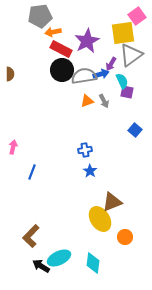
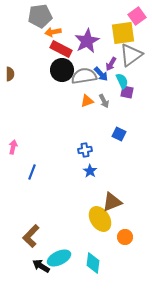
blue arrow: rotated 63 degrees clockwise
blue square: moved 16 px left, 4 px down; rotated 16 degrees counterclockwise
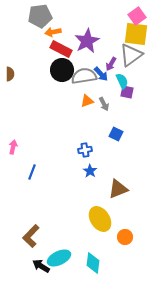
yellow square: moved 13 px right, 1 px down; rotated 15 degrees clockwise
gray arrow: moved 3 px down
blue square: moved 3 px left
brown triangle: moved 6 px right, 13 px up
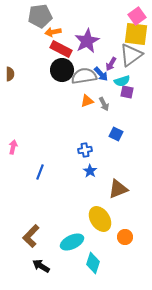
cyan semicircle: rotated 98 degrees clockwise
blue line: moved 8 px right
cyan ellipse: moved 13 px right, 16 px up
cyan diamond: rotated 10 degrees clockwise
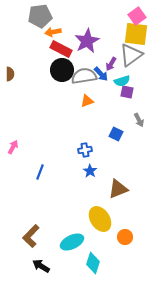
gray arrow: moved 35 px right, 16 px down
pink arrow: rotated 16 degrees clockwise
